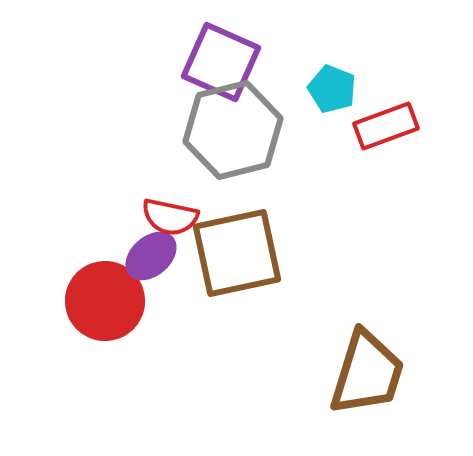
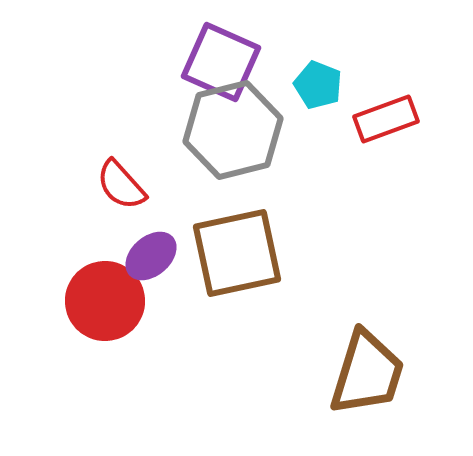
cyan pentagon: moved 14 px left, 4 px up
red rectangle: moved 7 px up
red semicircle: moved 49 px left, 32 px up; rotated 36 degrees clockwise
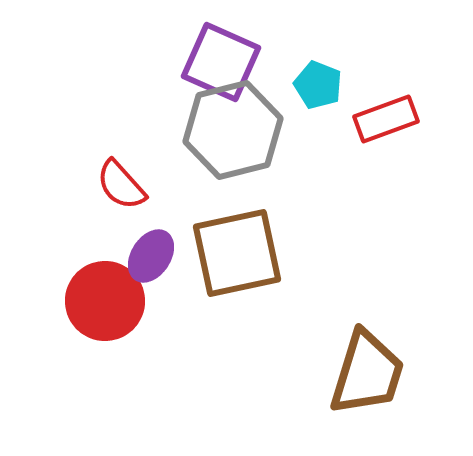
purple ellipse: rotated 16 degrees counterclockwise
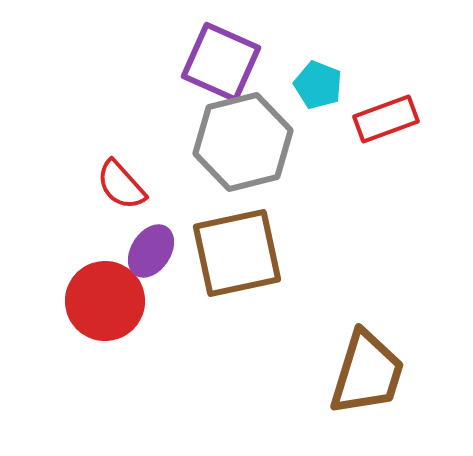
gray hexagon: moved 10 px right, 12 px down
purple ellipse: moved 5 px up
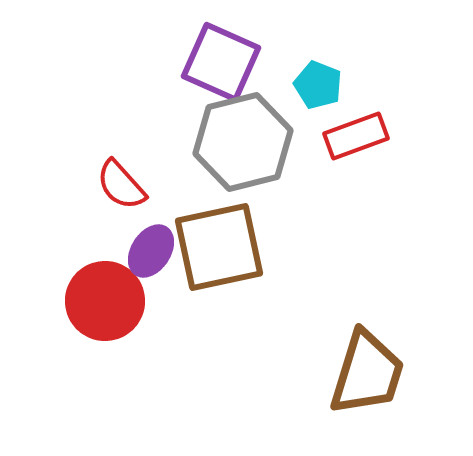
red rectangle: moved 30 px left, 17 px down
brown square: moved 18 px left, 6 px up
